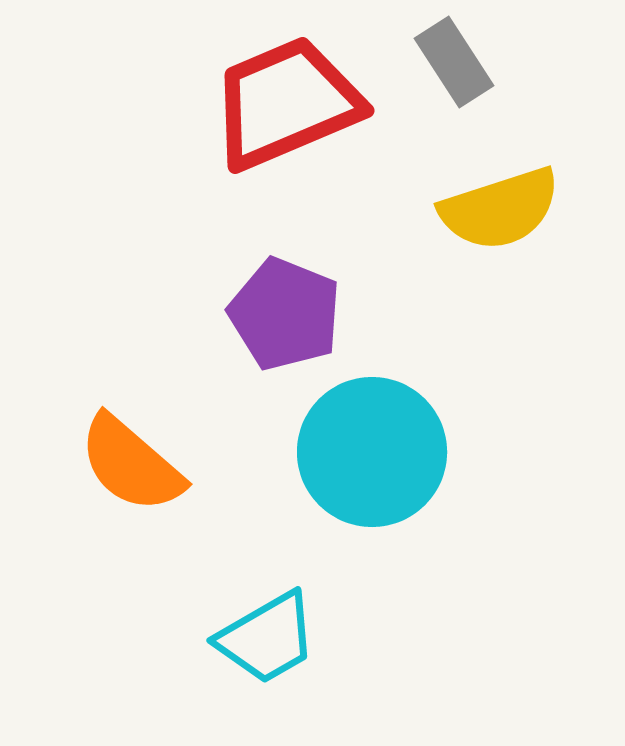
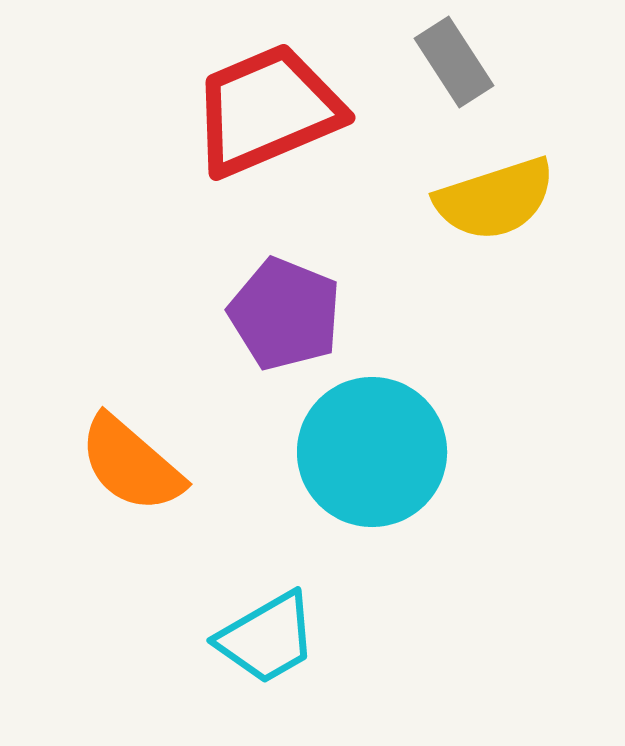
red trapezoid: moved 19 px left, 7 px down
yellow semicircle: moved 5 px left, 10 px up
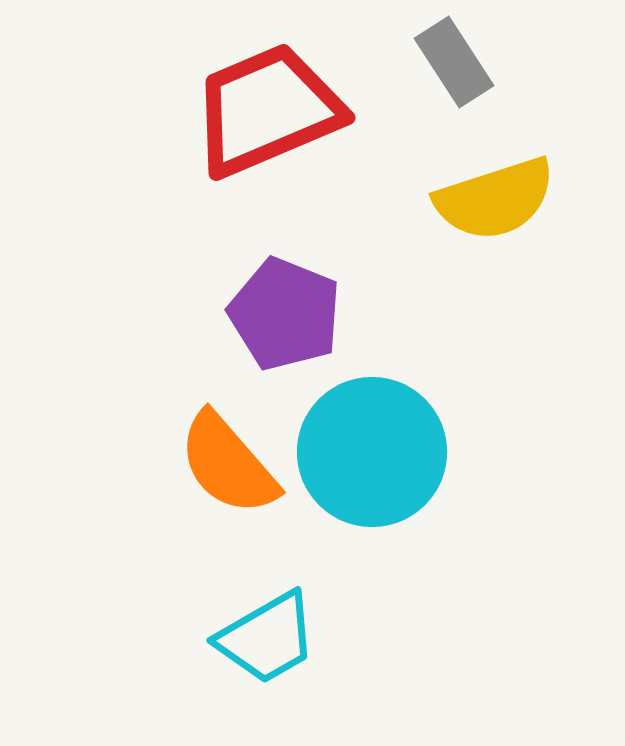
orange semicircle: moved 97 px right; rotated 8 degrees clockwise
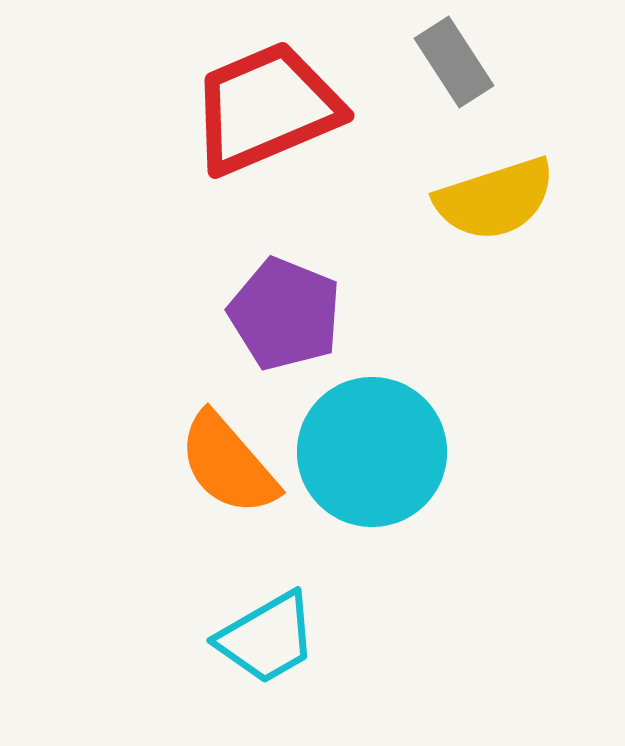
red trapezoid: moved 1 px left, 2 px up
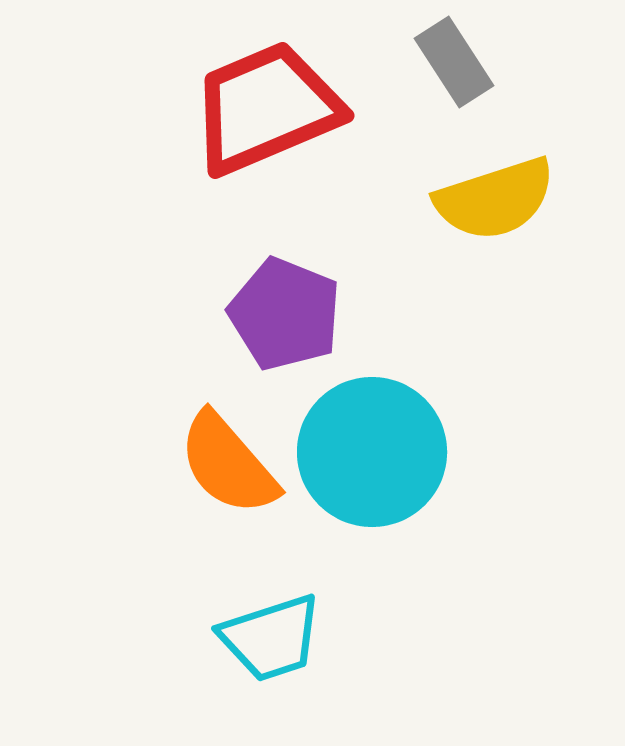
cyan trapezoid: moved 4 px right; rotated 12 degrees clockwise
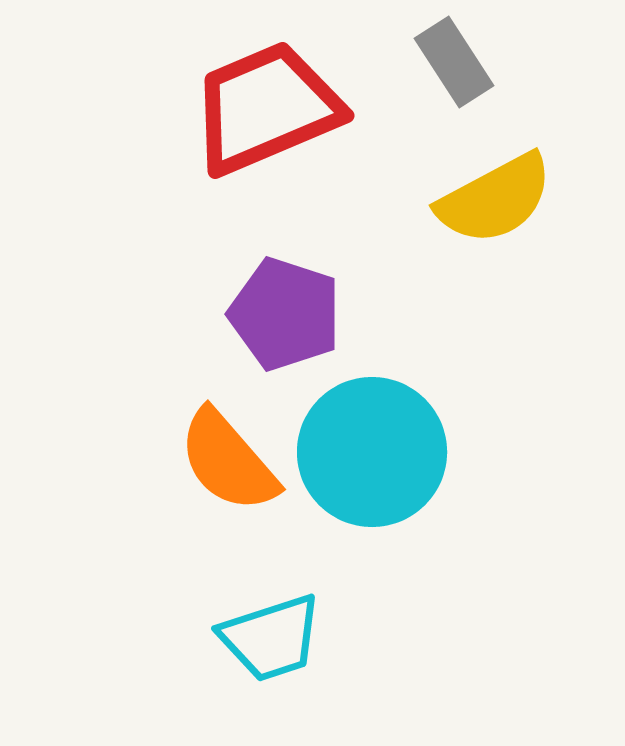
yellow semicircle: rotated 10 degrees counterclockwise
purple pentagon: rotated 4 degrees counterclockwise
orange semicircle: moved 3 px up
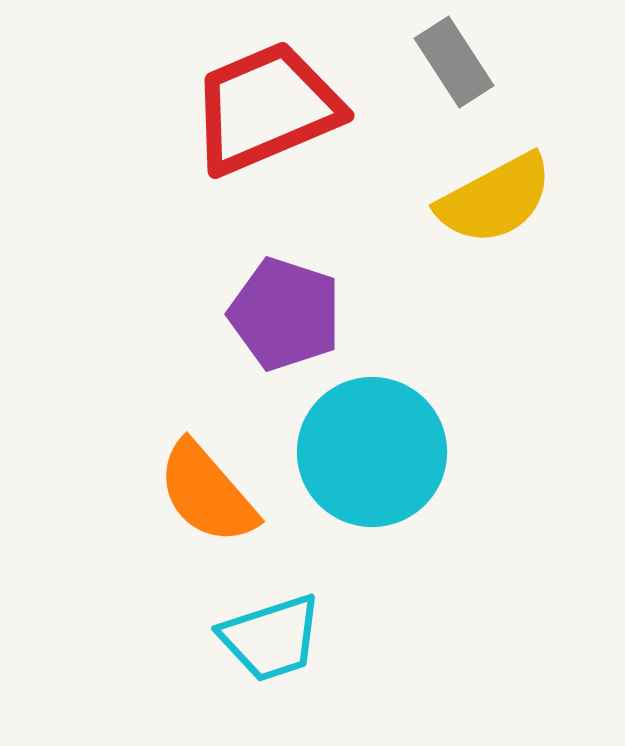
orange semicircle: moved 21 px left, 32 px down
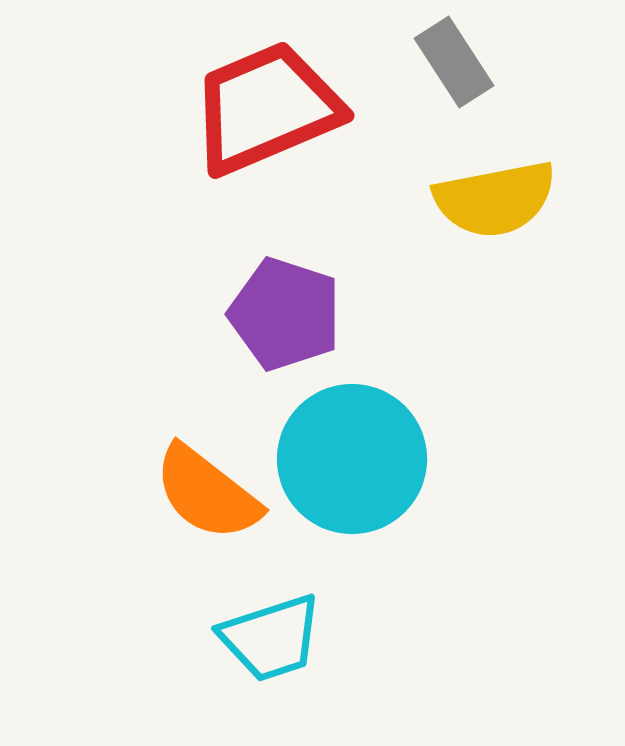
yellow semicircle: rotated 17 degrees clockwise
cyan circle: moved 20 px left, 7 px down
orange semicircle: rotated 11 degrees counterclockwise
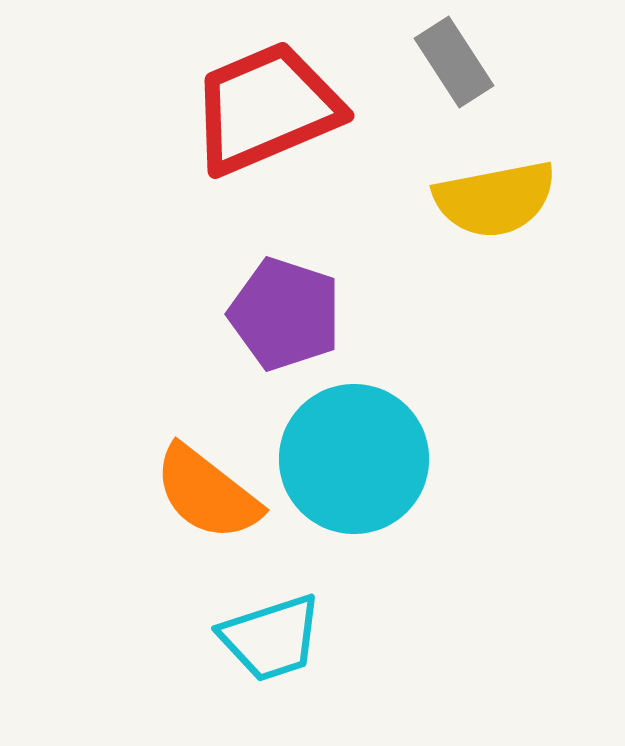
cyan circle: moved 2 px right
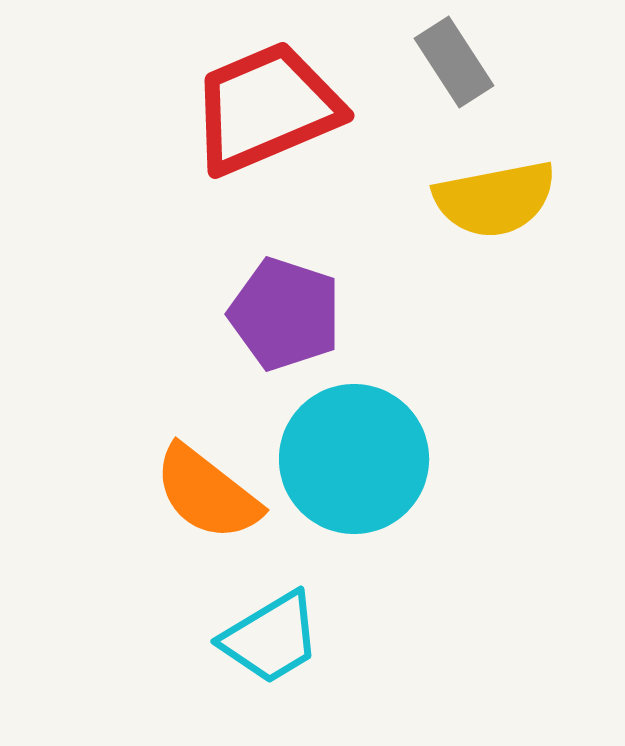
cyan trapezoid: rotated 13 degrees counterclockwise
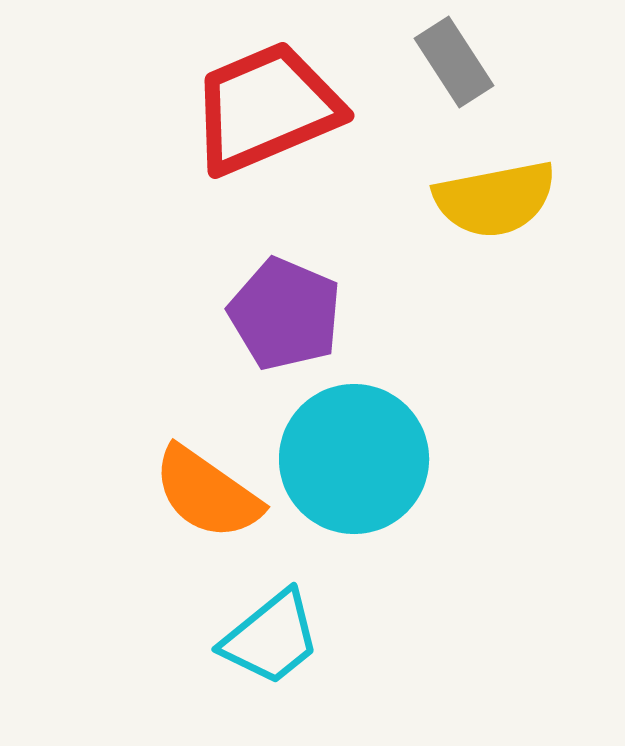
purple pentagon: rotated 5 degrees clockwise
orange semicircle: rotated 3 degrees counterclockwise
cyan trapezoid: rotated 8 degrees counterclockwise
